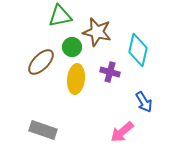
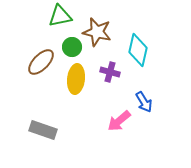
pink arrow: moved 3 px left, 11 px up
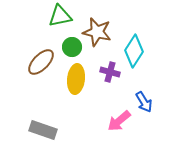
cyan diamond: moved 4 px left, 1 px down; rotated 20 degrees clockwise
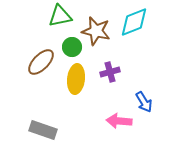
brown star: moved 1 px left, 1 px up
cyan diamond: moved 29 px up; rotated 36 degrees clockwise
purple cross: rotated 30 degrees counterclockwise
pink arrow: rotated 45 degrees clockwise
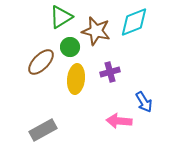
green triangle: moved 1 px right, 1 px down; rotated 20 degrees counterclockwise
green circle: moved 2 px left
gray rectangle: rotated 48 degrees counterclockwise
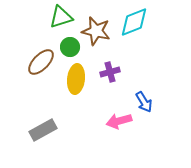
green triangle: rotated 15 degrees clockwise
pink arrow: rotated 20 degrees counterclockwise
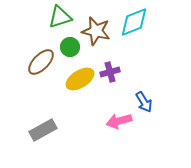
green triangle: moved 1 px left
yellow ellipse: moved 4 px right; rotated 52 degrees clockwise
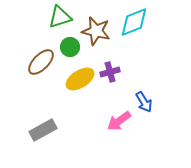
pink arrow: rotated 20 degrees counterclockwise
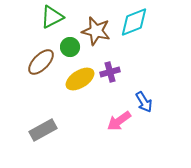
green triangle: moved 8 px left; rotated 10 degrees counterclockwise
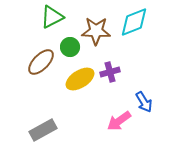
brown star: rotated 12 degrees counterclockwise
